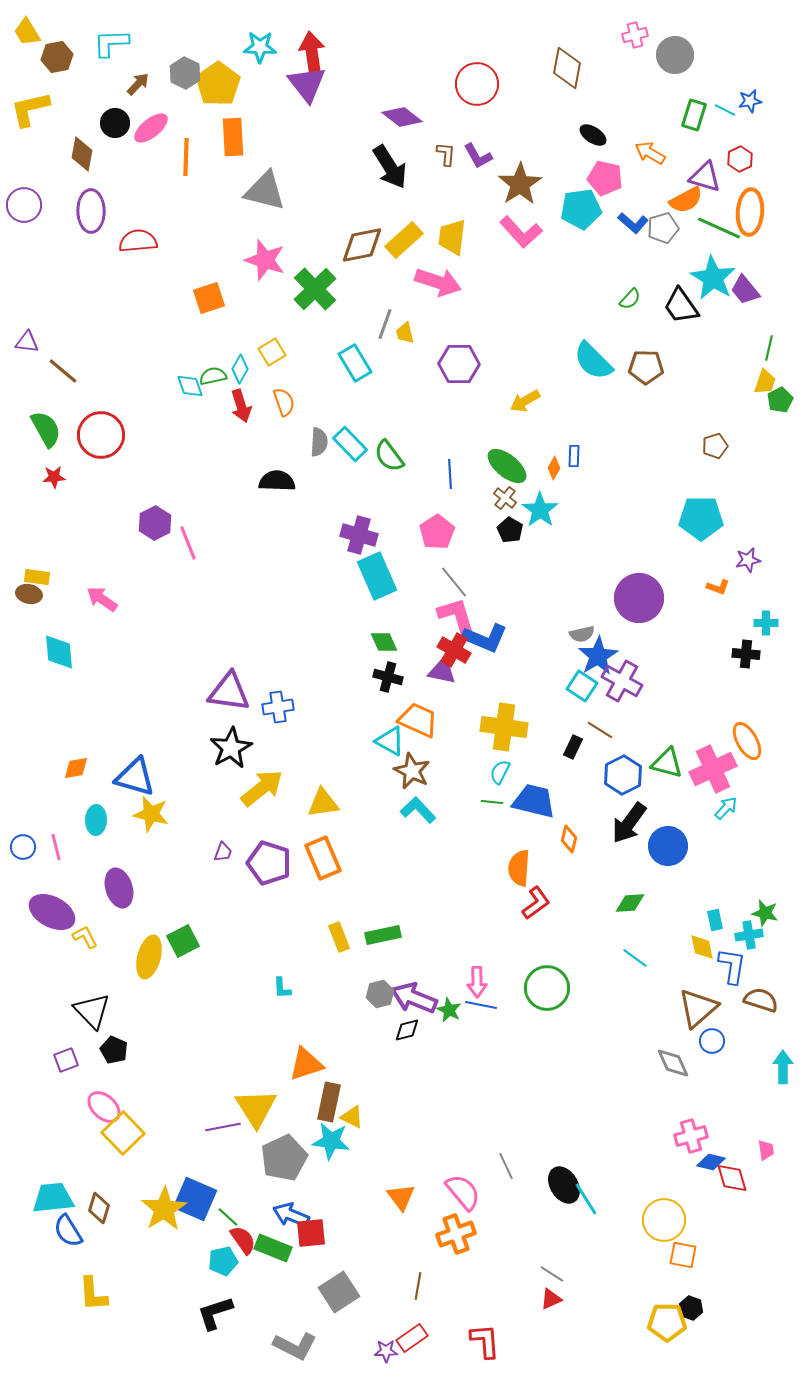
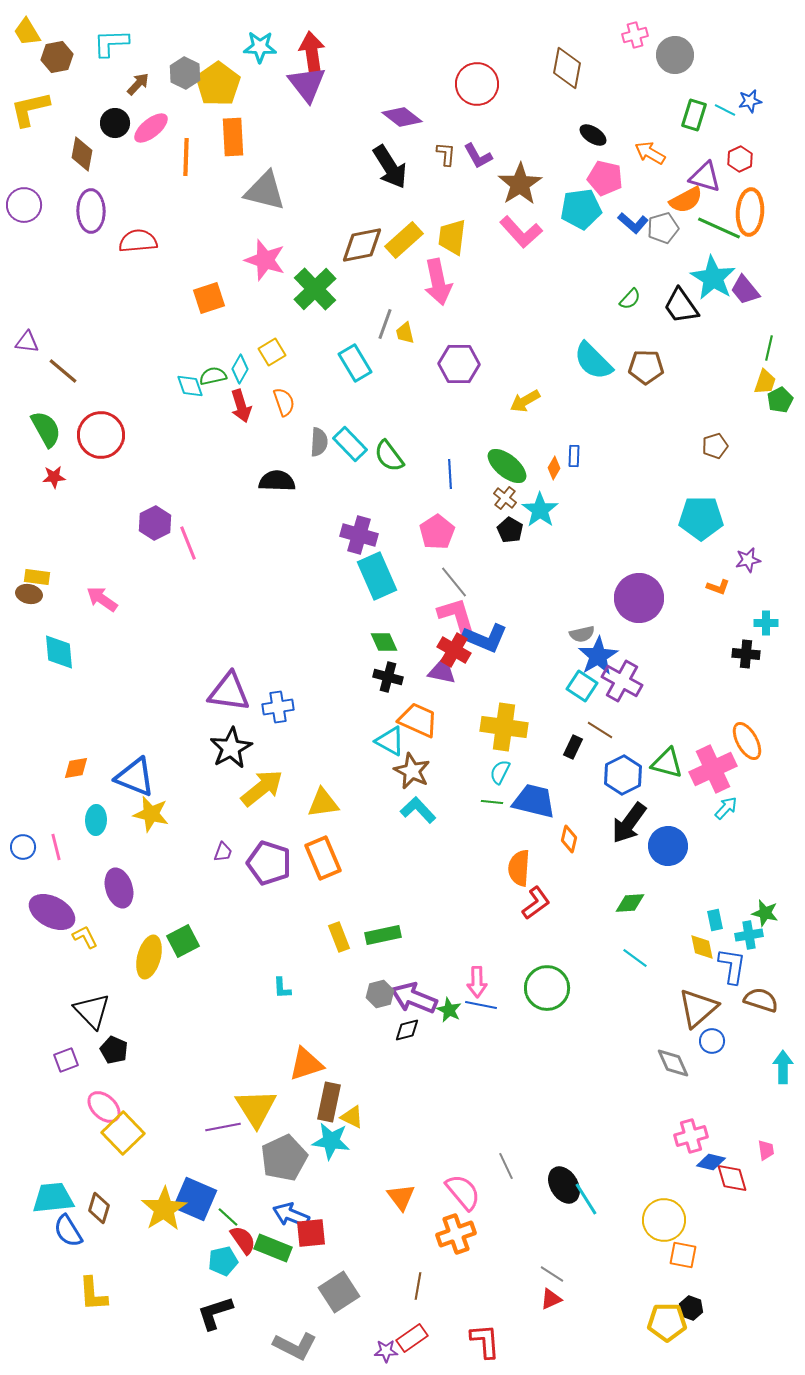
pink arrow at (438, 282): rotated 60 degrees clockwise
blue triangle at (135, 777): rotated 6 degrees clockwise
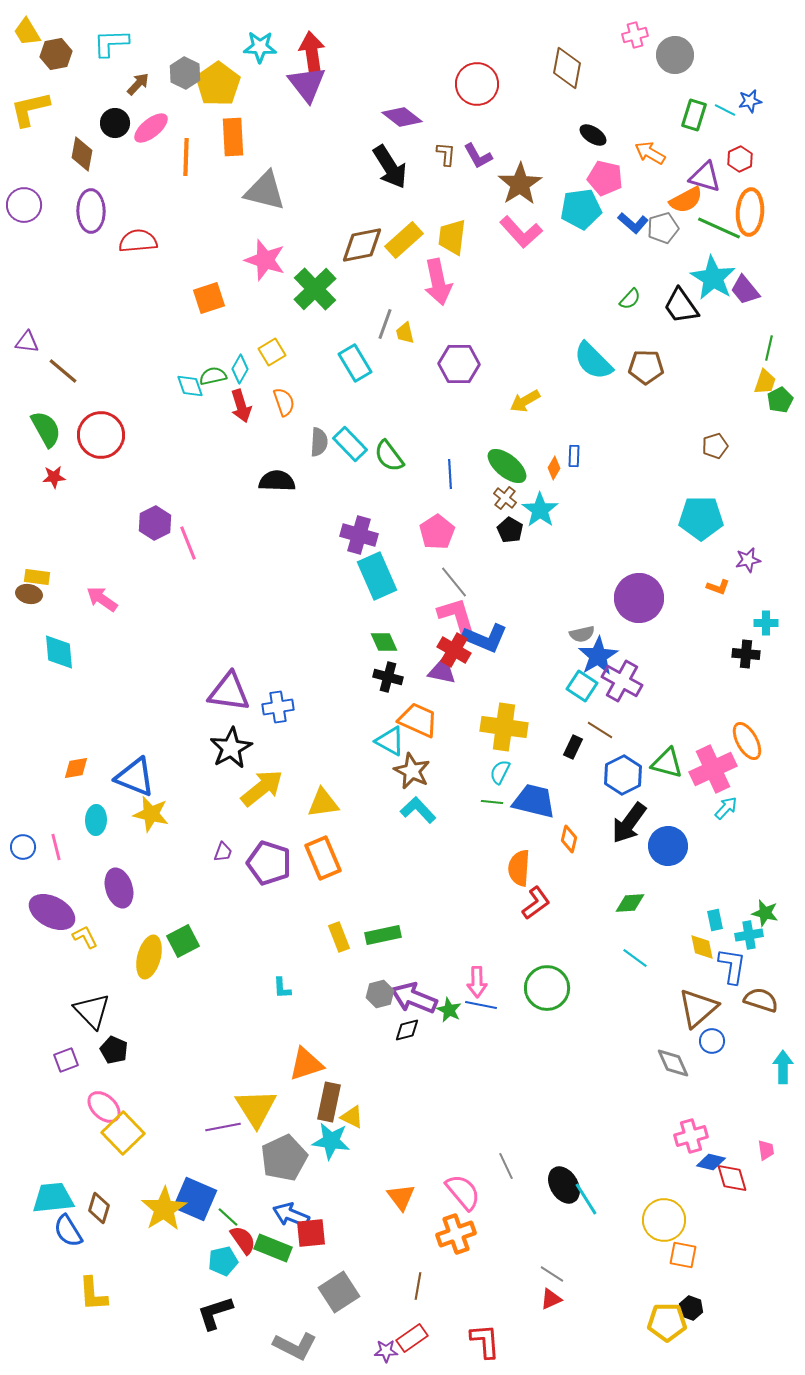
brown hexagon at (57, 57): moved 1 px left, 3 px up
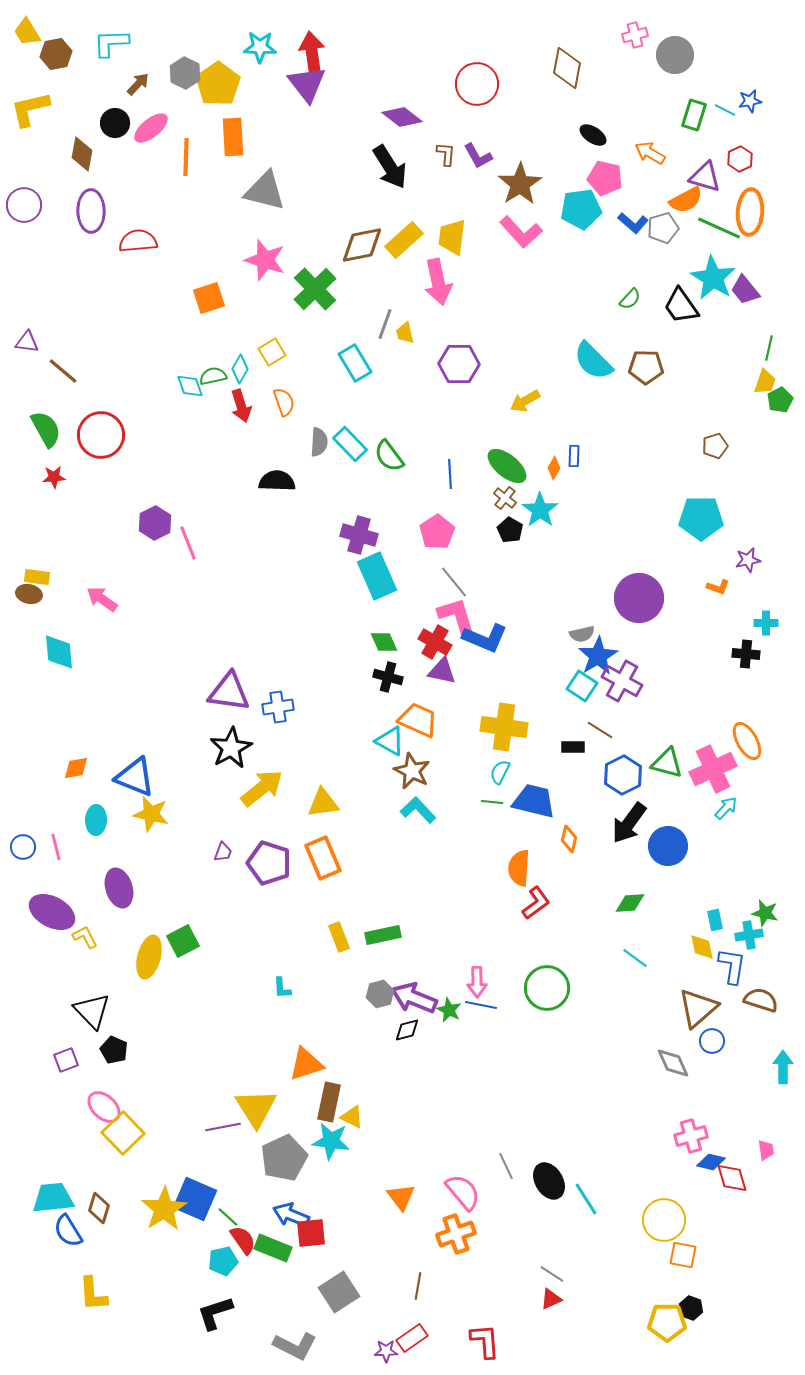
red cross at (454, 650): moved 19 px left, 8 px up
black rectangle at (573, 747): rotated 65 degrees clockwise
black ellipse at (564, 1185): moved 15 px left, 4 px up
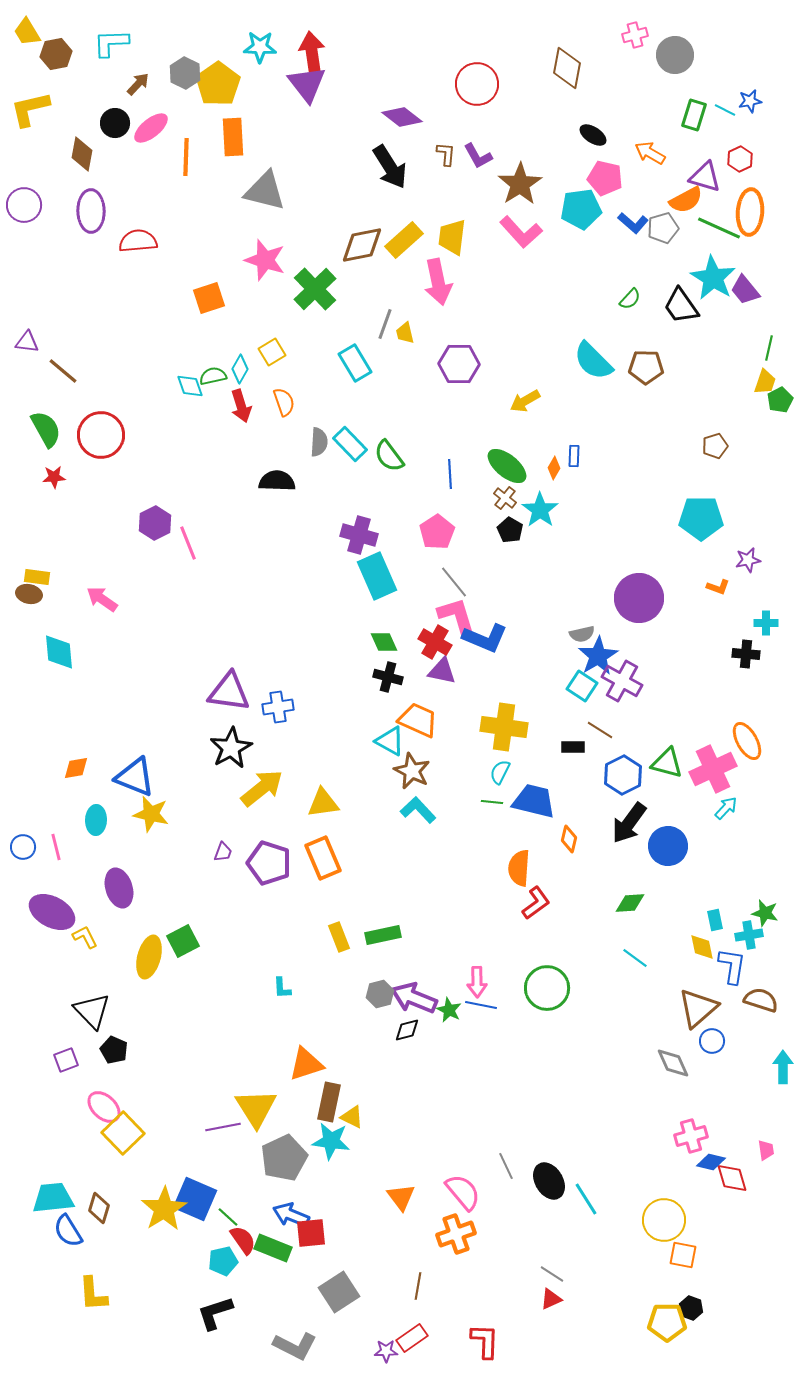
red L-shape at (485, 1341): rotated 6 degrees clockwise
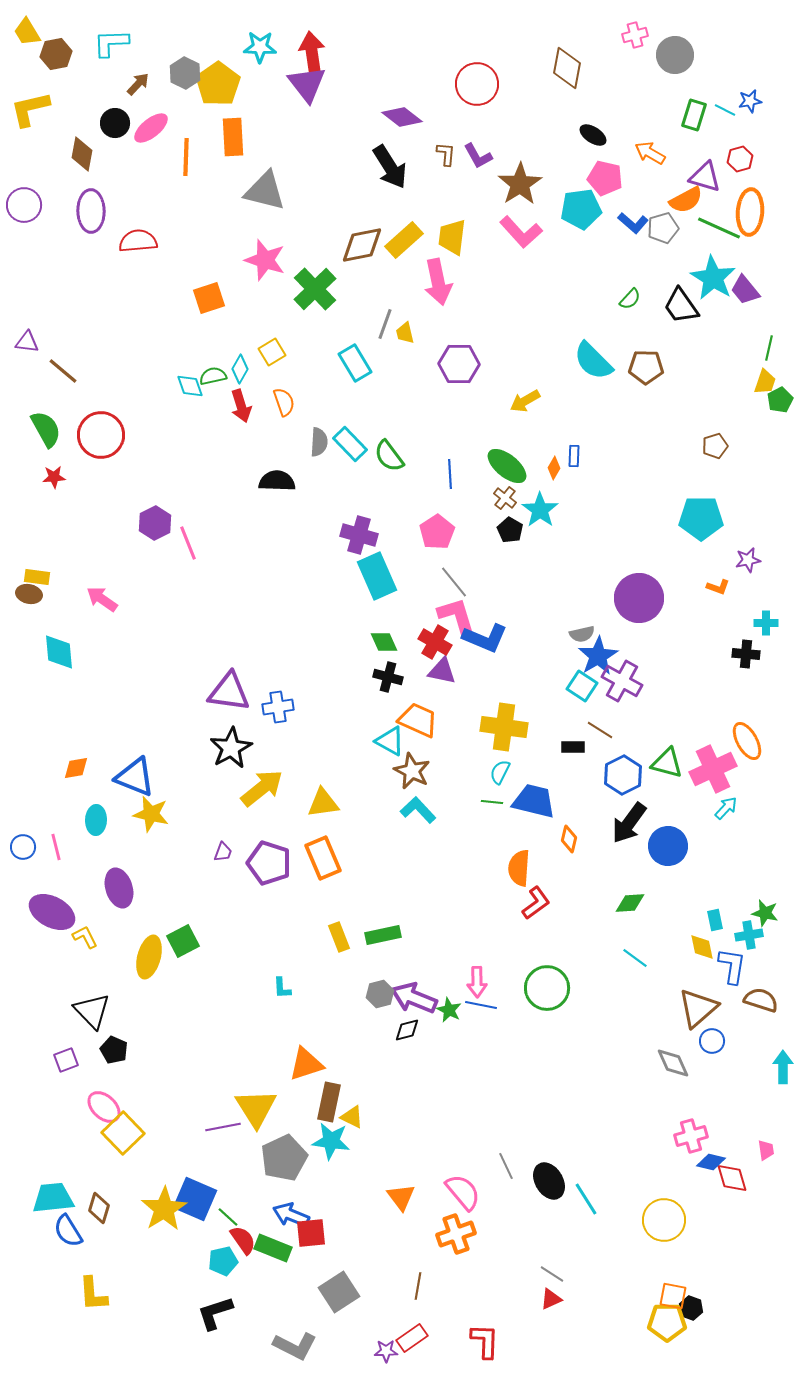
red hexagon at (740, 159): rotated 10 degrees clockwise
orange square at (683, 1255): moved 10 px left, 41 px down
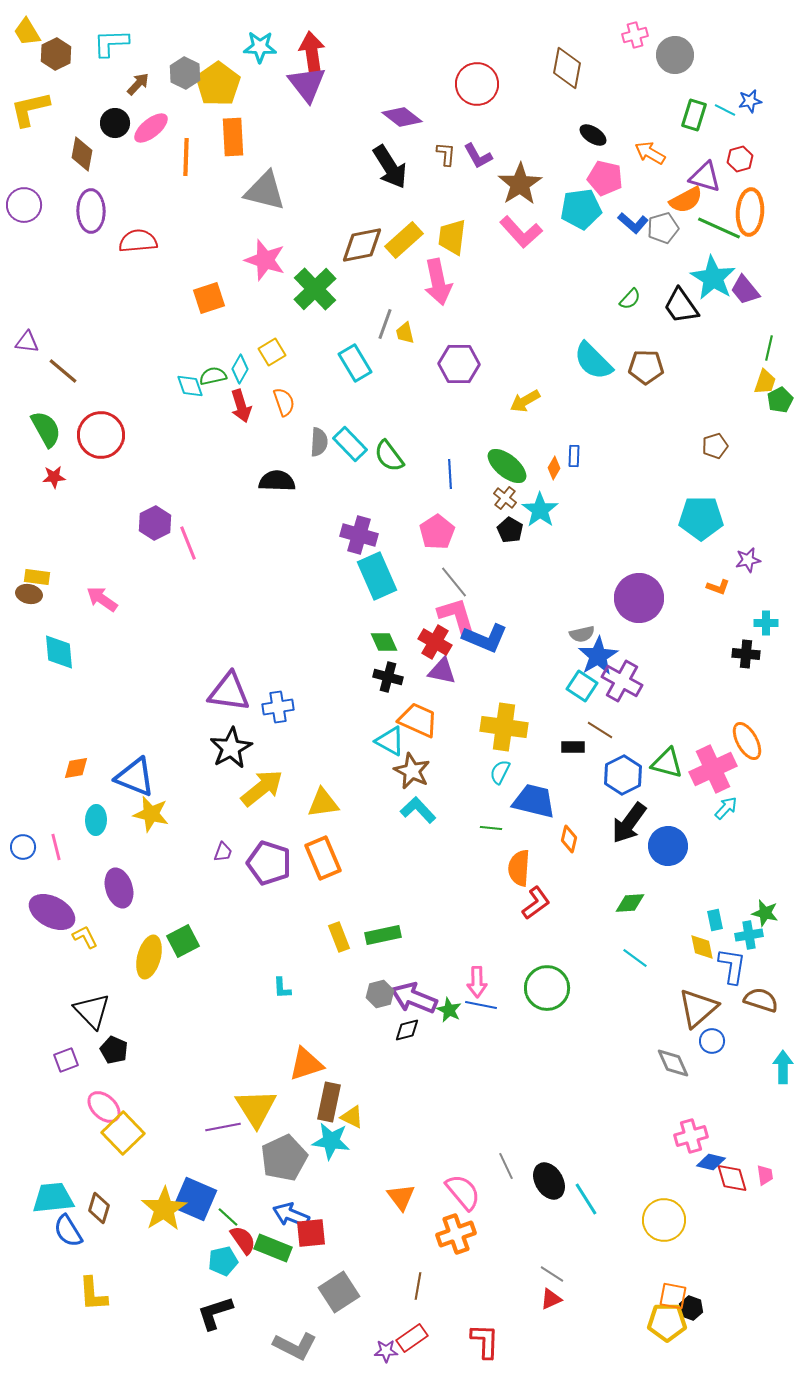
brown hexagon at (56, 54): rotated 16 degrees counterclockwise
green line at (492, 802): moved 1 px left, 26 px down
pink trapezoid at (766, 1150): moved 1 px left, 25 px down
